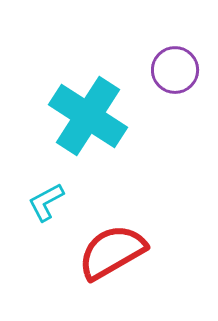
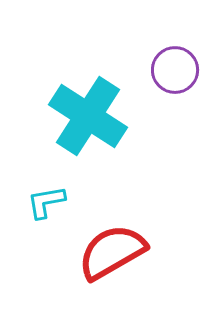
cyan L-shape: rotated 18 degrees clockwise
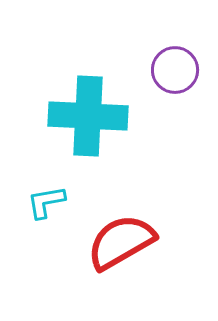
cyan cross: rotated 30 degrees counterclockwise
red semicircle: moved 9 px right, 10 px up
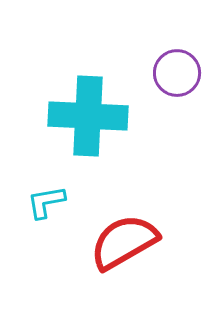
purple circle: moved 2 px right, 3 px down
red semicircle: moved 3 px right
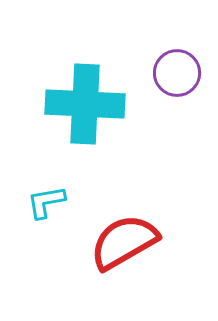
cyan cross: moved 3 px left, 12 px up
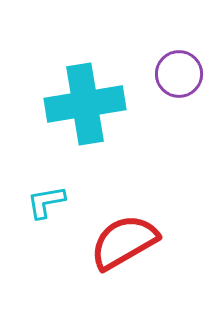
purple circle: moved 2 px right, 1 px down
cyan cross: rotated 12 degrees counterclockwise
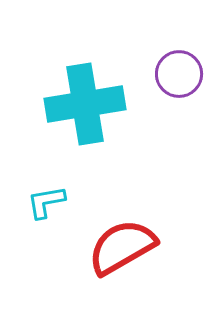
red semicircle: moved 2 px left, 5 px down
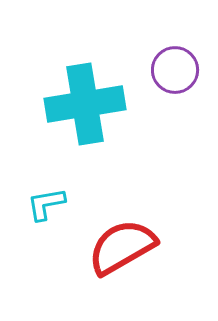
purple circle: moved 4 px left, 4 px up
cyan L-shape: moved 2 px down
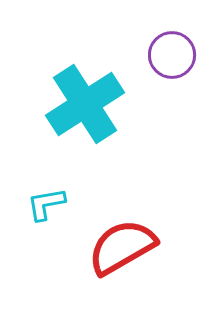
purple circle: moved 3 px left, 15 px up
cyan cross: rotated 24 degrees counterclockwise
